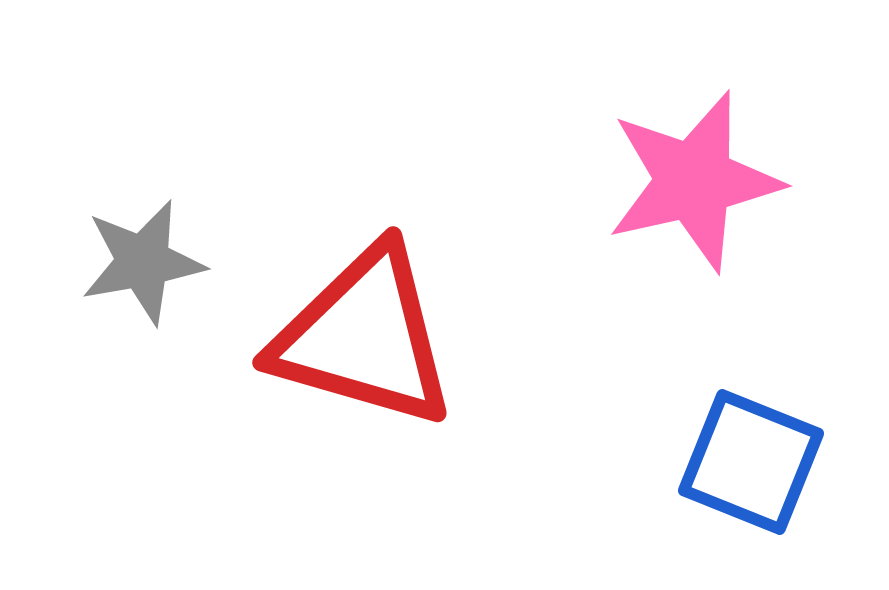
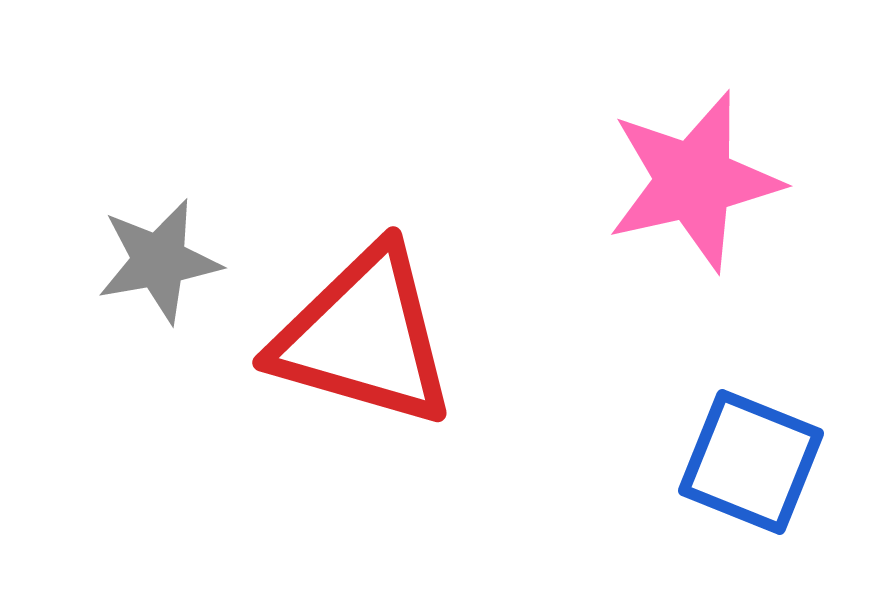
gray star: moved 16 px right, 1 px up
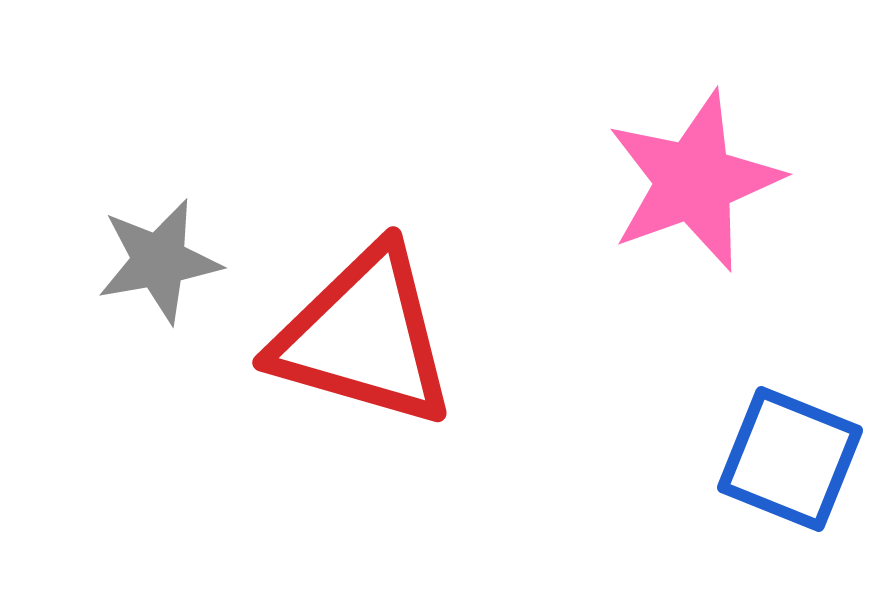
pink star: rotated 7 degrees counterclockwise
blue square: moved 39 px right, 3 px up
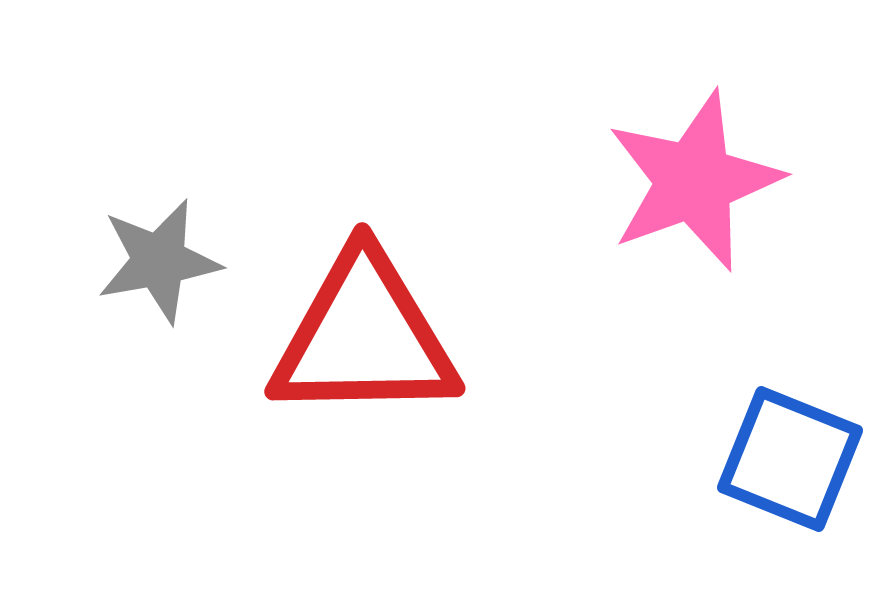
red triangle: rotated 17 degrees counterclockwise
